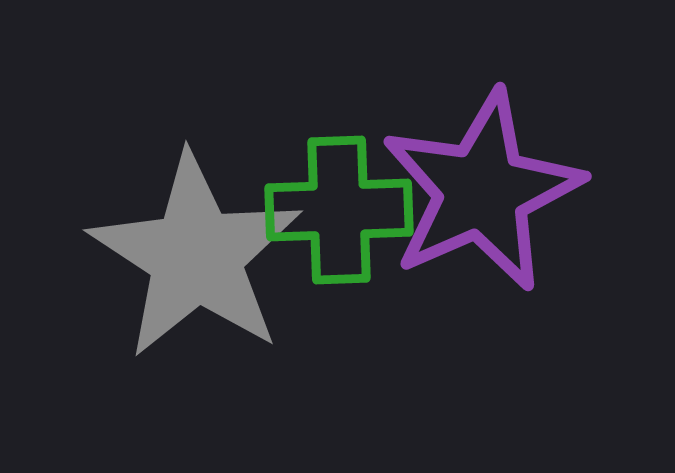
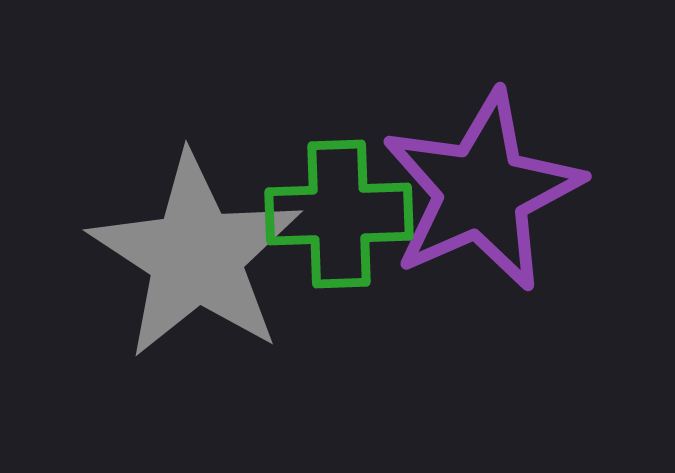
green cross: moved 4 px down
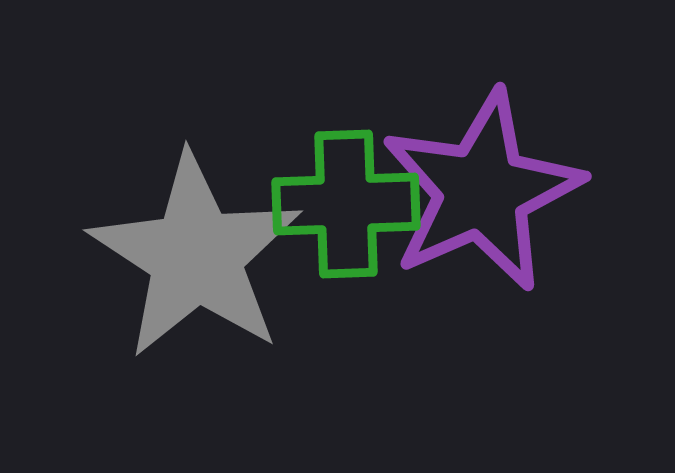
green cross: moved 7 px right, 10 px up
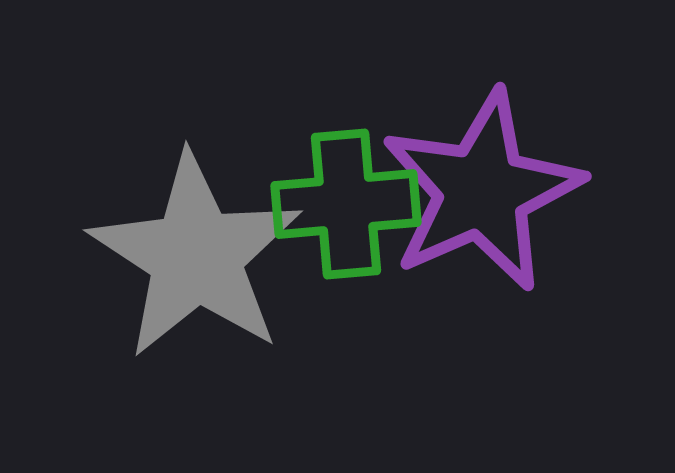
green cross: rotated 3 degrees counterclockwise
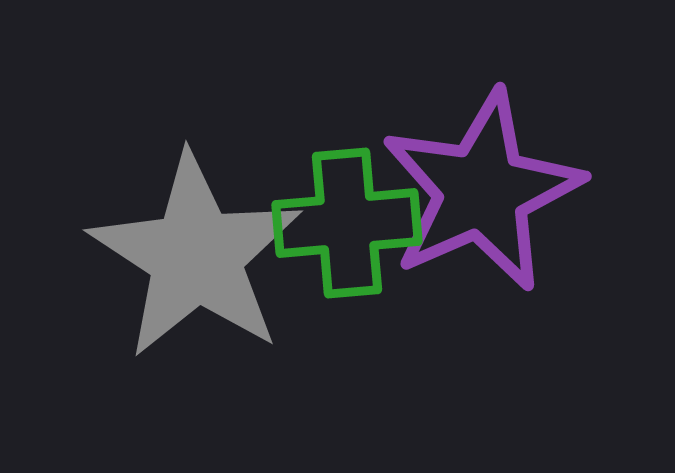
green cross: moved 1 px right, 19 px down
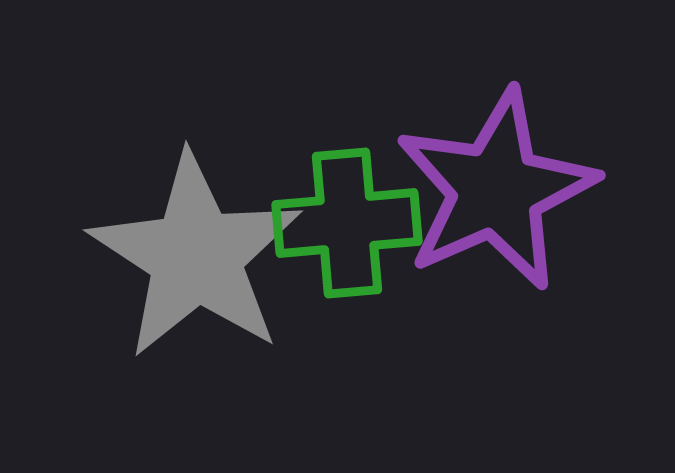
purple star: moved 14 px right, 1 px up
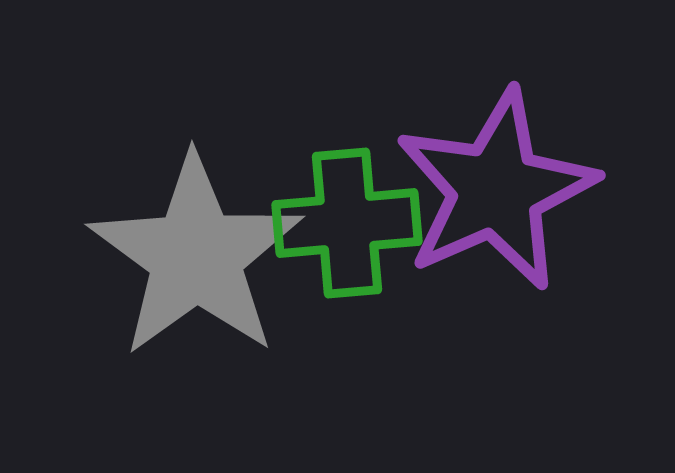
gray star: rotated 3 degrees clockwise
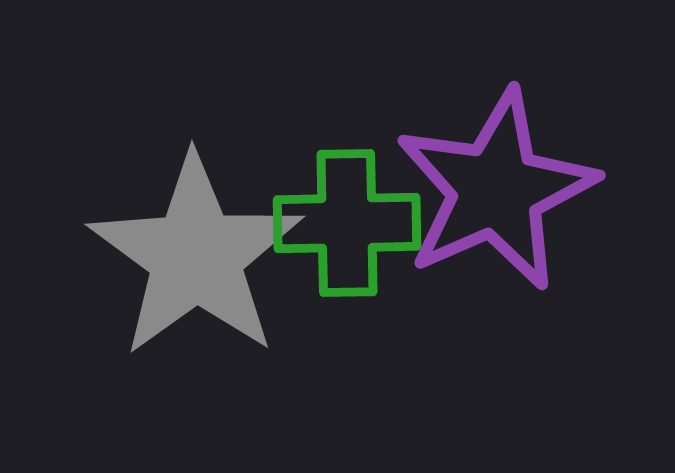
green cross: rotated 4 degrees clockwise
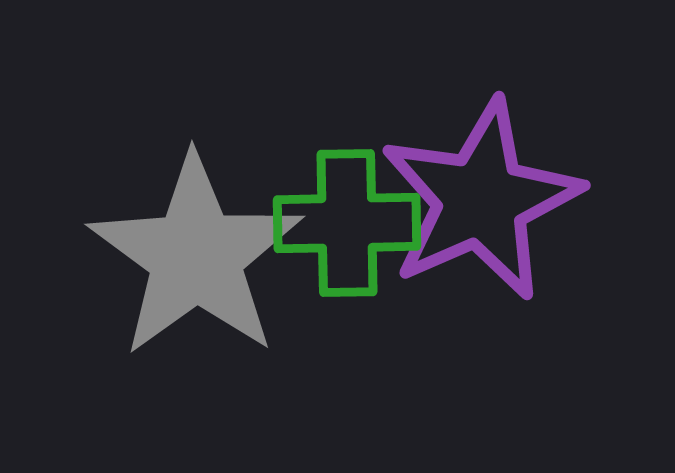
purple star: moved 15 px left, 10 px down
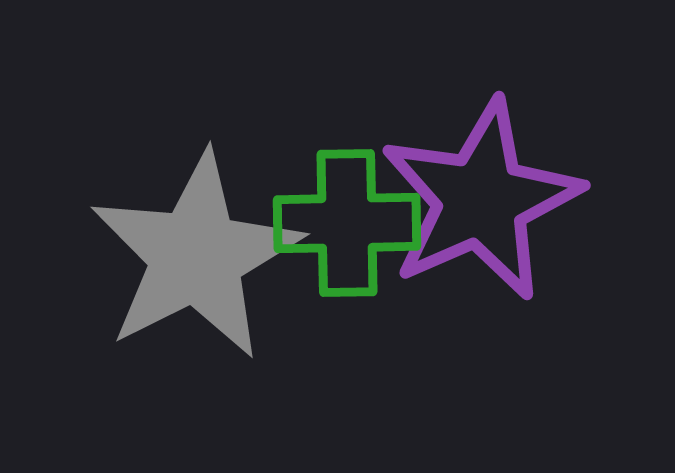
gray star: rotated 9 degrees clockwise
